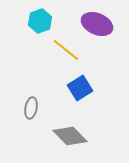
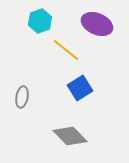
gray ellipse: moved 9 px left, 11 px up
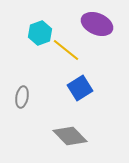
cyan hexagon: moved 12 px down
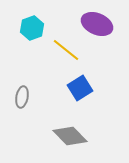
cyan hexagon: moved 8 px left, 5 px up
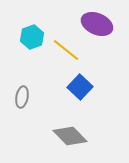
cyan hexagon: moved 9 px down
blue square: moved 1 px up; rotated 15 degrees counterclockwise
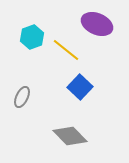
gray ellipse: rotated 15 degrees clockwise
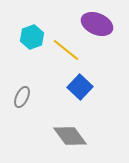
gray diamond: rotated 8 degrees clockwise
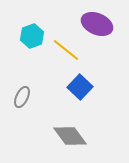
cyan hexagon: moved 1 px up
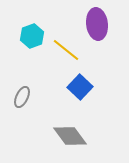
purple ellipse: rotated 60 degrees clockwise
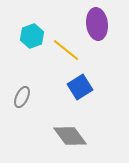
blue square: rotated 15 degrees clockwise
